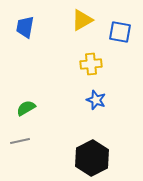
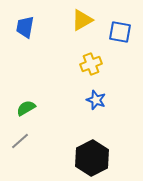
yellow cross: rotated 15 degrees counterclockwise
gray line: rotated 30 degrees counterclockwise
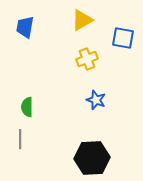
blue square: moved 3 px right, 6 px down
yellow cross: moved 4 px left, 5 px up
green semicircle: moved 1 px right, 1 px up; rotated 60 degrees counterclockwise
gray line: moved 2 px up; rotated 48 degrees counterclockwise
black hexagon: rotated 24 degrees clockwise
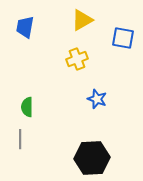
yellow cross: moved 10 px left
blue star: moved 1 px right, 1 px up
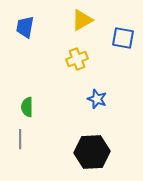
black hexagon: moved 6 px up
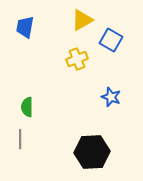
blue square: moved 12 px left, 2 px down; rotated 20 degrees clockwise
blue star: moved 14 px right, 2 px up
